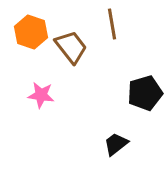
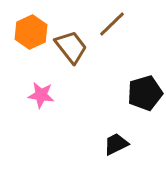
brown line: rotated 56 degrees clockwise
orange hexagon: rotated 16 degrees clockwise
black trapezoid: rotated 12 degrees clockwise
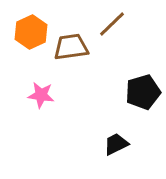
brown trapezoid: rotated 60 degrees counterclockwise
black pentagon: moved 2 px left, 1 px up
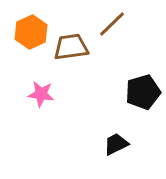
pink star: moved 1 px up
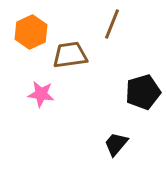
brown line: rotated 24 degrees counterclockwise
brown trapezoid: moved 1 px left, 8 px down
black trapezoid: rotated 24 degrees counterclockwise
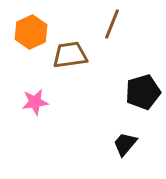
pink star: moved 6 px left, 8 px down; rotated 16 degrees counterclockwise
black trapezoid: moved 9 px right
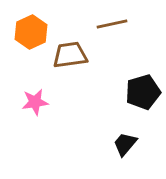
brown line: rotated 56 degrees clockwise
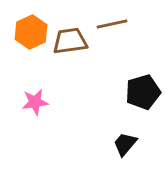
brown trapezoid: moved 14 px up
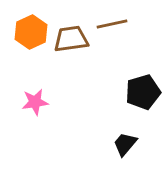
brown trapezoid: moved 1 px right, 2 px up
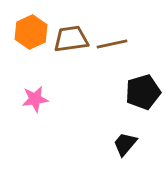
brown line: moved 20 px down
pink star: moved 3 px up
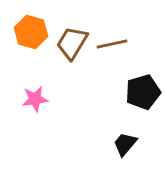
orange hexagon: rotated 20 degrees counterclockwise
brown trapezoid: moved 1 px right, 4 px down; rotated 51 degrees counterclockwise
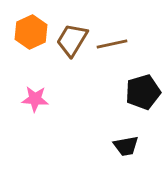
orange hexagon: rotated 20 degrees clockwise
brown trapezoid: moved 3 px up
pink star: rotated 12 degrees clockwise
black trapezoid: moved 1 px right, 2 px down; rotated 140 degrees counterclockwise
